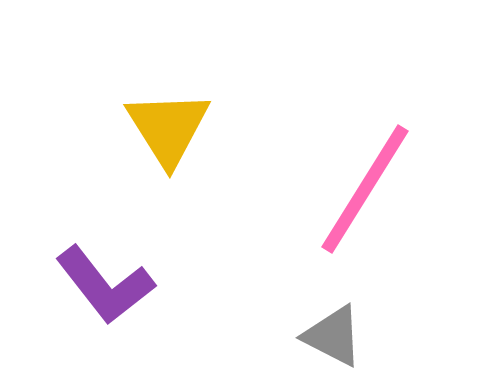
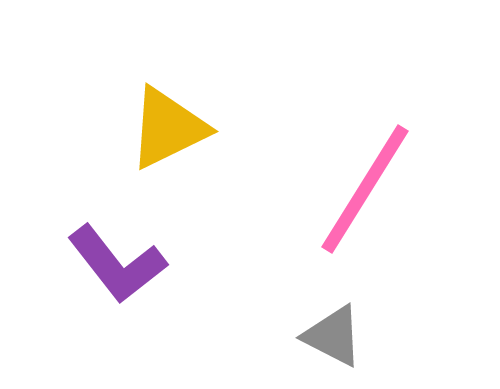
yellow triangle: rotated 36 degrees clockwise
purple L-shape: moved 12 px right, 21 px up
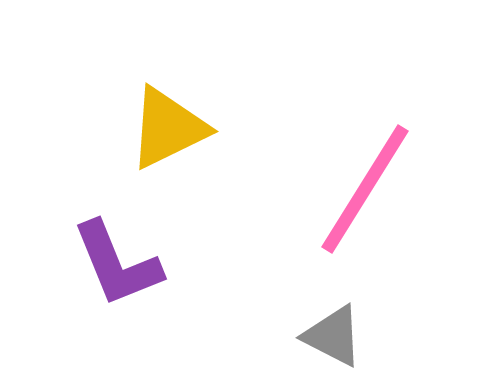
purple L-shape: rotated 16 degrees clockwise
